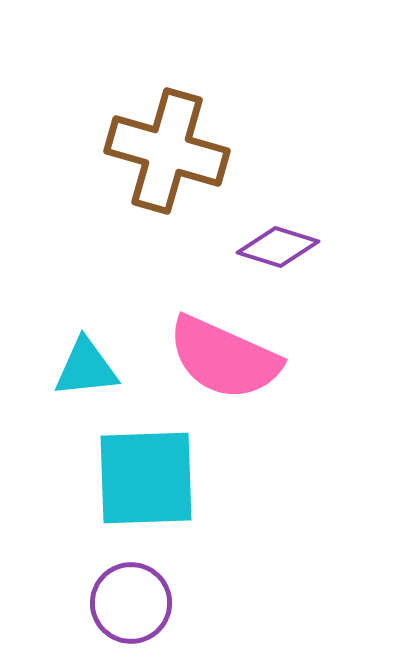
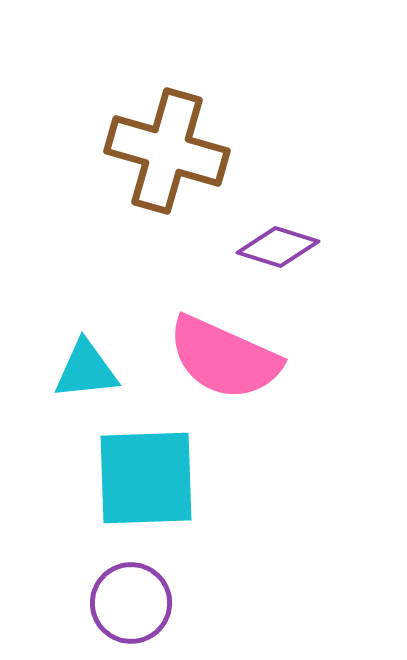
cyan triangle: moved 2 px down
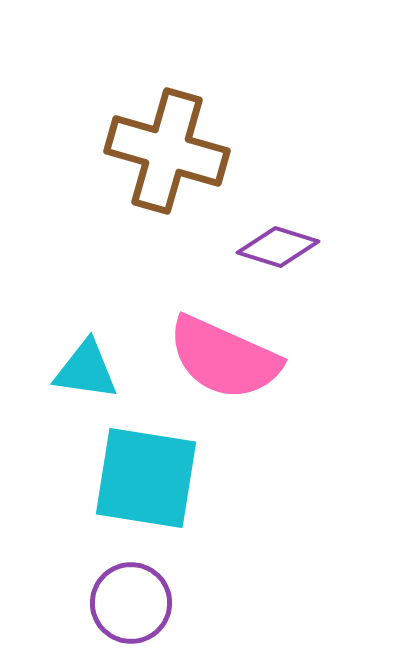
cyan triangle: rotated 14 degrees clockwise
cyan square: rotated 11 degrees clockwise
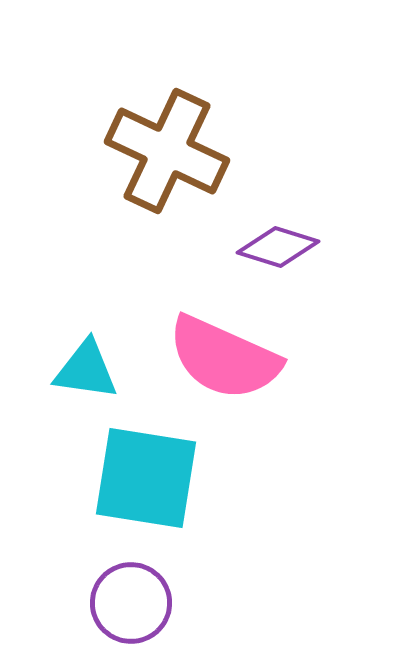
brown cross: rotated 9 degrees clockwise
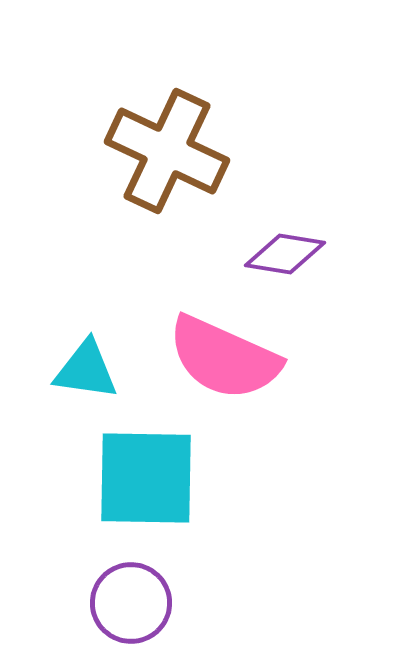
purple diamond: moved 7 px right, 7 px down; rotated 8 degrees counterclockwise
cyan square: rotated 8 degrees counterclockwise
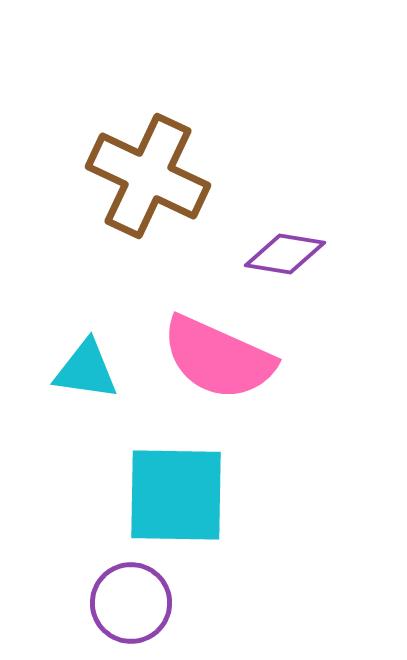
brown cross: moved 19 px left, 25 px down
pink semicircle: moved 6 px left
cyan square: moved 30 px right, 17 px down
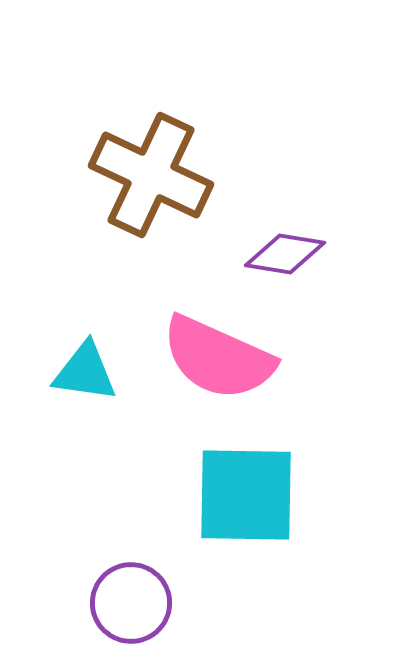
brown cross: moved 3 px right, 1 px up
cyan triangle: moved 1 px left, 2 px down
cyan square: moved 70 px right
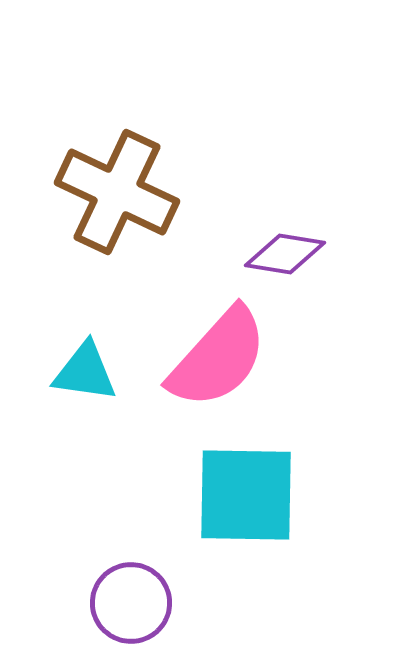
brown cross: moved 34 px left, 17 px down
pink semicircle: rotated 72 degrees counterclockwise
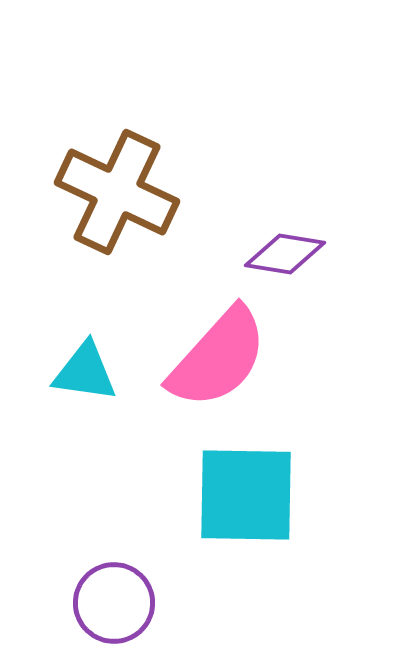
purple circle: moved 17 px left
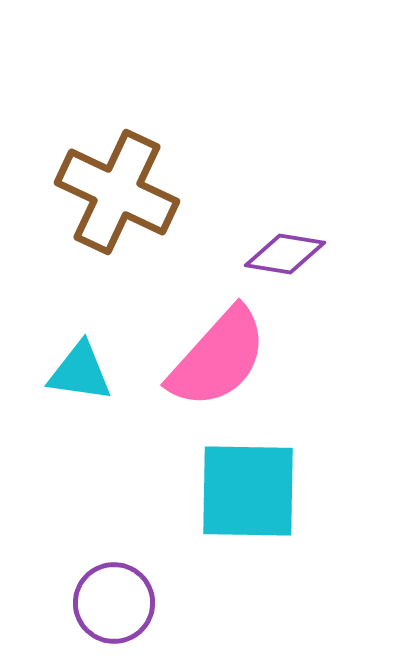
cyan triangle: moved 5 px left
cyan square: moved 2 px right, 4 px up
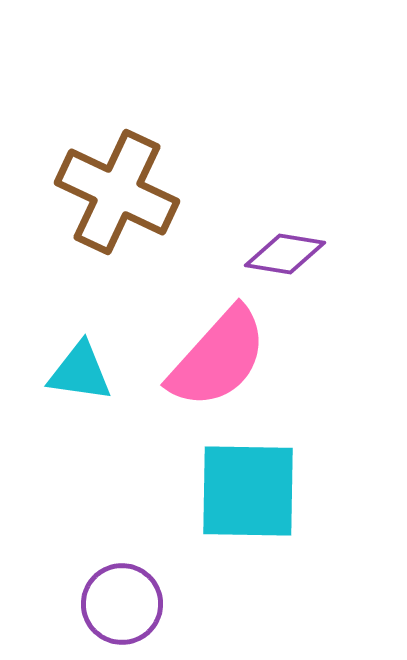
purple circle: moved 8 px right, 1 px down
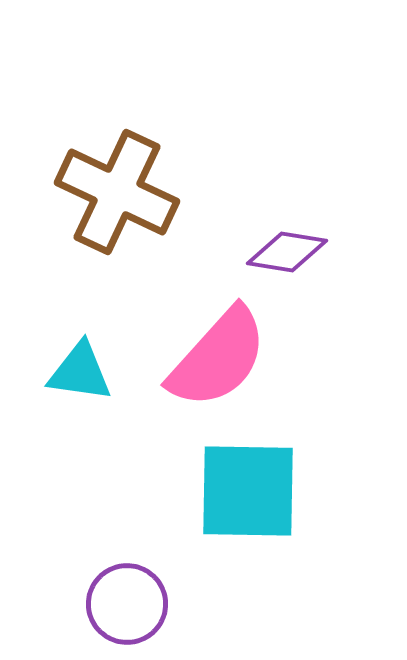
purple diamond: moved 2 px right, 2 px up
purple circle: moved 5 px right
